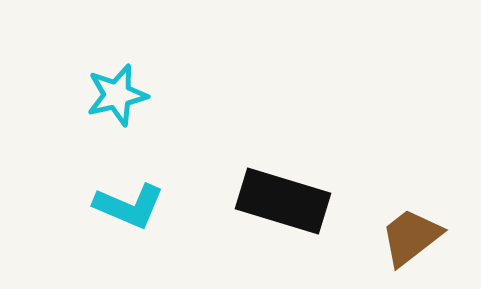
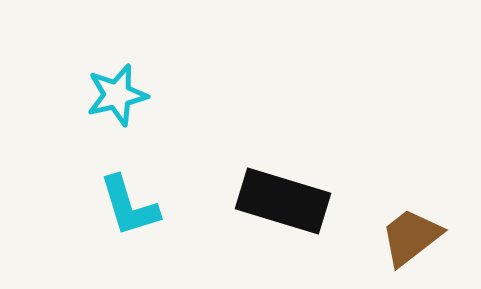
cyan L-shape: rotated 50 degrees clockwise
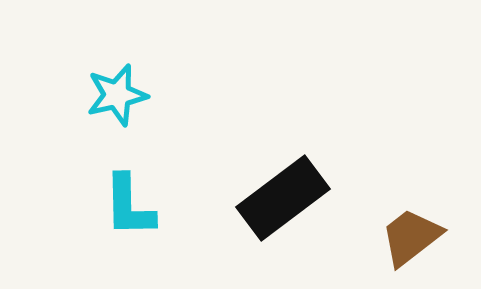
black rectangle: moved 3 px up; rotated 54 degrees counterclockwise
cyan L-shape: rotated 16 degrees clockwise
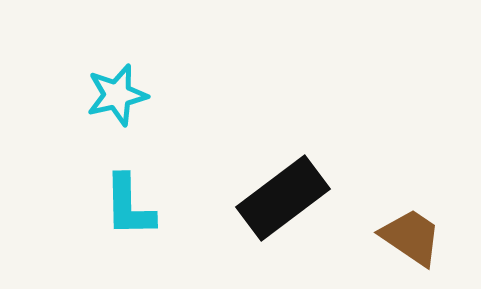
brown trapezoid: rotated 72 degrees clockwise
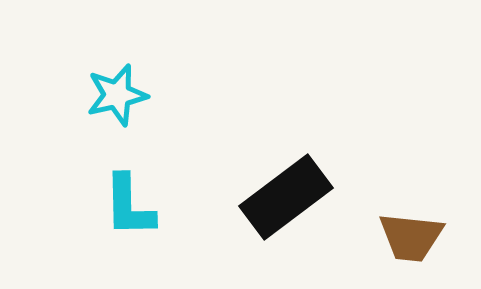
black rectangle: moved 3 px right, 1 px up
brown trapezoid: rotated 152 degrees clockwise
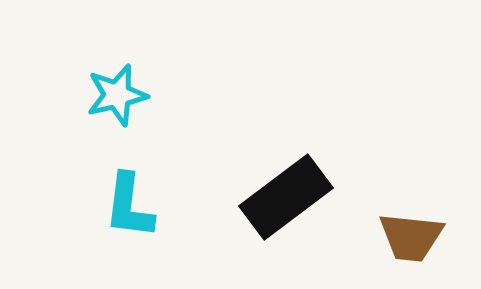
cyan L-shape: rotated 8 degrees clockwise
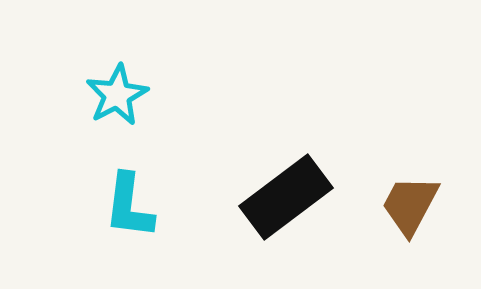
cyan star: rotated 14 degrees counterclockwise
brown trapezoid: moved 1 px left, 32 px up; rotated 112 degrees clockwise
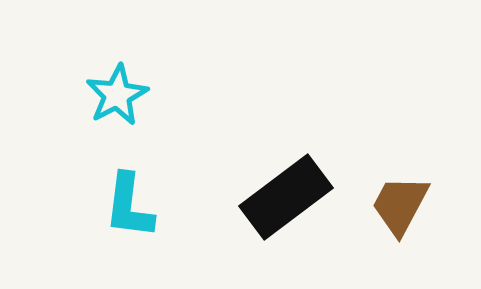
brown trapezoid: moved 10 px left
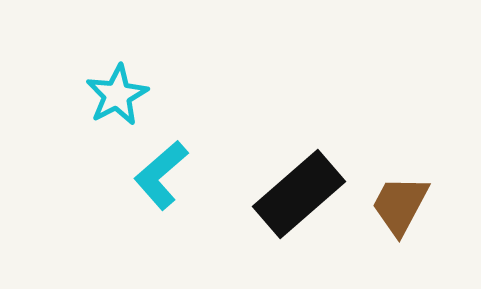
black rectangle: moved 13 px right, 3 px up; rotated 4 degrees counterclockwise
cyan L-shape: moved 32 px right, 31 px up; rotated 42 degrees clockwise
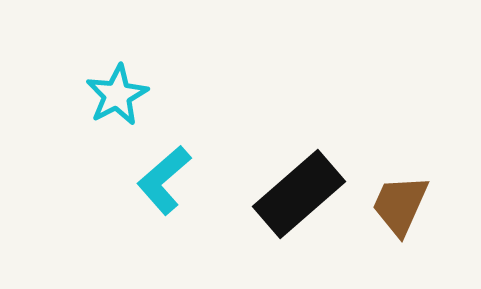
cyan L-shape: moved 3 px right, 5 px down
brown trapezoid: rotated 4 degrees counterclockwise
